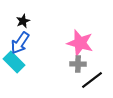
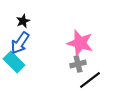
gray cross: rotated 14 degrees counterclockwise
black line: moved 2 px left
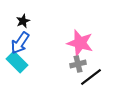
cyan rectangle: moved 3 px right
black line: moved 1 px right, 3 px up
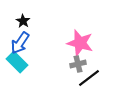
black star: rotated 16 degrees counterclockwise
black line: moved 2 px left, 1 px down
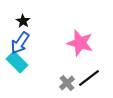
gray cross: moved 11 px left, 19 px down; rotated 28 degrees counterclockwise
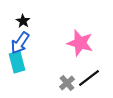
cyan rectangle: rotated 30 degrees clockwise
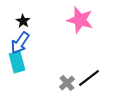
pink star: moved 23 px up
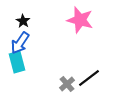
gray cross: moved 1 px down
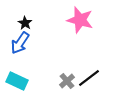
black star: moved 2 px right, 2 px down
cyan rectangle: moved 19 px down; rotated 50 degrees counterclockwise
gray cross: moved 3 px up
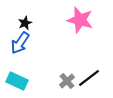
black star: rotated 16 degrees clockwise
